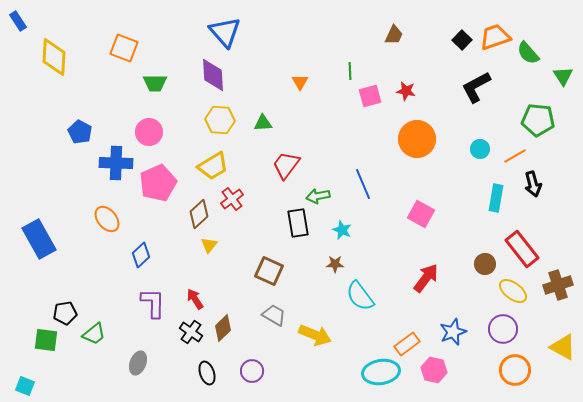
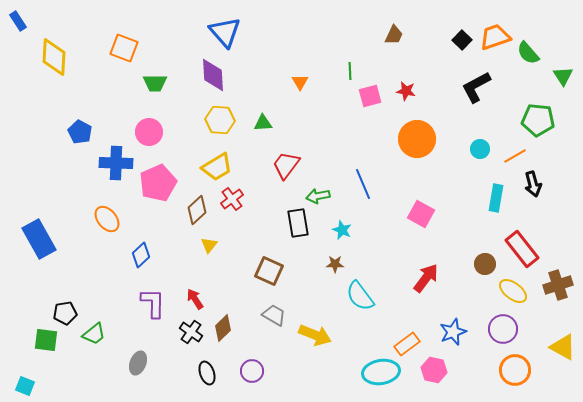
yellow trapezoid at (213, 166): moved 4 px right, 1 px down
brown diamond at (199, 214): moved 2 px left, 4 px up
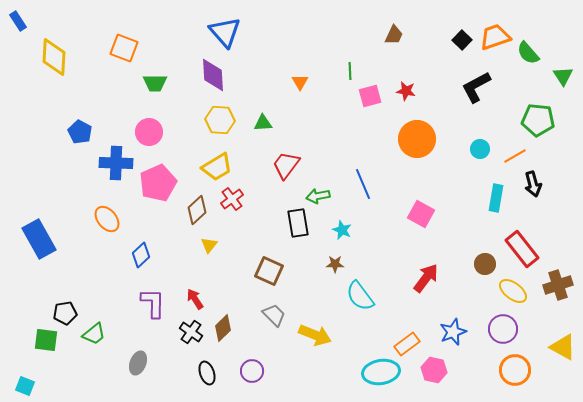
gray trapezoid at (274, 315): rotated 15 degrees clockwise
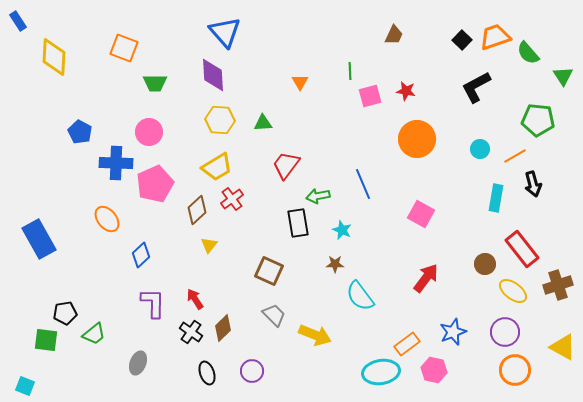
pink pentagon at (158, 183): moved 3 px left, 1 px down
purple circle at (503, 329): moved 2 px right, 3 px down
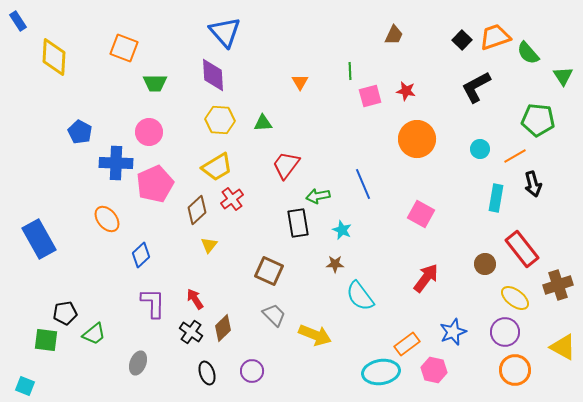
yellow ellipse at (513, 291): moved 2 px right, 7 px down
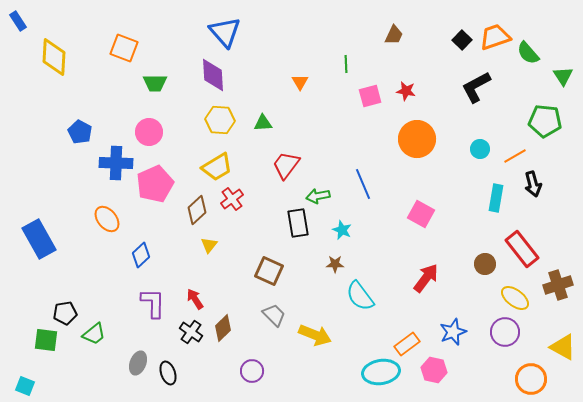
green line at (350, 71): moved 4 px left, 7 px up
green pentagon at (538, 120): moved 7 px right, 1 px down
orange circle at (515, 370): moved 16 px right, 9 px down
black ellipse at (207, 373): moved 39 px left
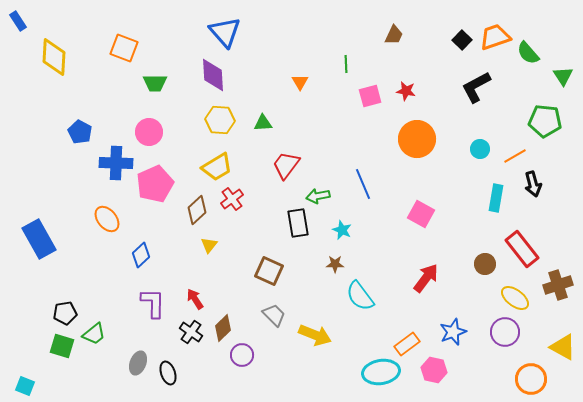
green square at (46, 340): moved 16 px right, 6 px down; rotated 10 degrees clockwise
purple circle at (252, 371): moved 10 px left, 16 px up
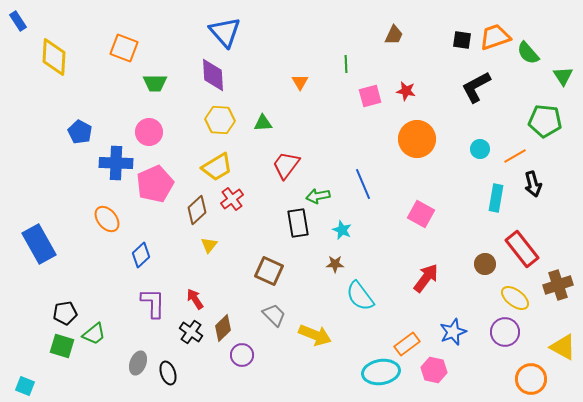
black square at (462, 40): rotated 36 degrees counterclockwise
blue rectangle at (39, 239): moved 5 px down
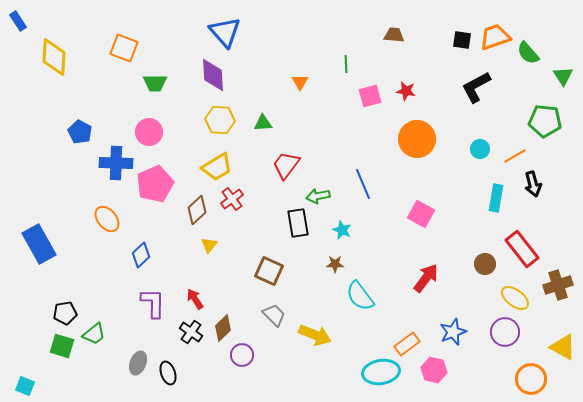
brown trapezoid at (394, 35): rotated 110 degrees counterclockwise
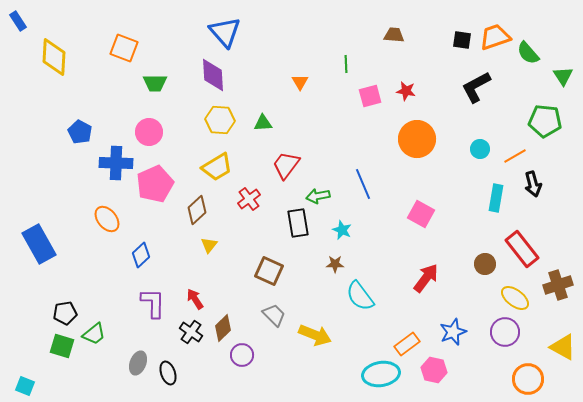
red cross at (232, 199): moved 17 px right
cyan ellipse at (381, 372): moved 2 px down
orange circle at (531, 379): moved 3 px left
